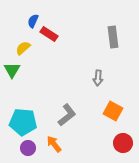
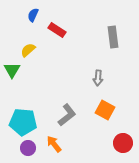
blue semicircle: moved 6 px up
red rectangle: moved 8 px right, 4 px up
yellow semicircle: moved 5 px right, 2 px down
orange square: moved 8 px left, 1 px up
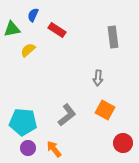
green triangle: moved 41 px up; rotated 48 degrees clockwise
orange arrow: moved 5 px down
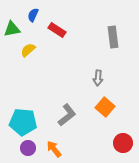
orange square: moved 3 px up; rotated 12 degrees clockwise
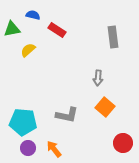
blue semicircle: rotated 80 degrees clockwise
gray L-shape: rotated 50 degrees clockwise
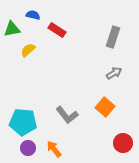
gray rectangle: rotated 25 degrees clockwise
gray arrow: moved 16 px right, 5 px up; rotated 126 degrees counterclockwise
gray L-shape: rotated 40 degrees clockwise
